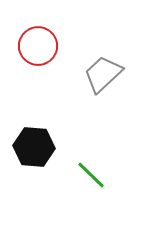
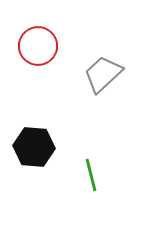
green line: rotated 32 degrees clockwise
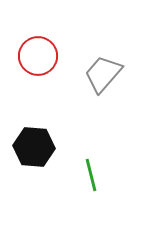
red circle: moved 10 px down
gray trapezoid: rotated 6 degrees counterclockwise
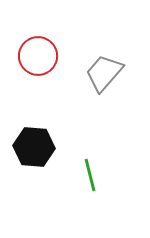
gray trapezoid: moved 1 px right, 1 px up
green line: moved 1 px left
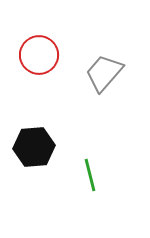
red circle: moved 1 px right, 1 px up
black hexagon: rotated 9 degrees counterclockwise
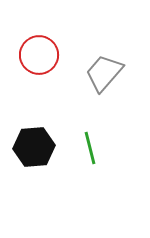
green line: moved 27 px up
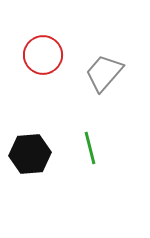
red circle: moved 4 px right
black hexagon: moved 4 px left, 7 px down
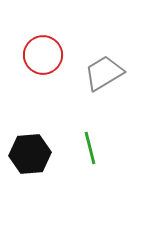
gray trapezoid: rotated 18 degrees clockwise
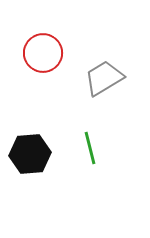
red circle: moved 2 px up
gray trapezoid: moved 5 px down
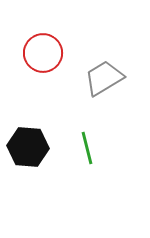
green line: moved 3 px left
black hexagon: moved 2 px left, 7 px up; rotated 9 degrees clockwise
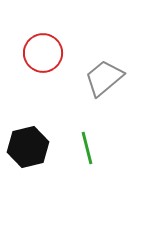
gray trapezoid: rotated 9 degrees counterclockwise
black hexagon: rotated 18 degrees counterclockwise
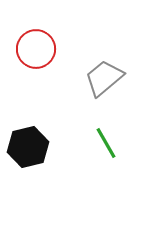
red circle: moved 7 px left, 4 px up
green line: moved 19 px right, 5 px up; rotated 16 degrees counterclockwise
